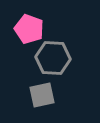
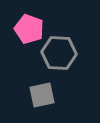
gray hexagon: moved 6 px right, 5 px up
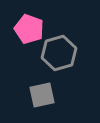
gray hexagon: rotated 20 degrees counterclockwise
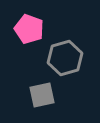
gray hexagon: moved 6 px right, 5 px down
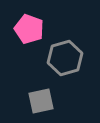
gray square: moved 1 px left, 6 px down
